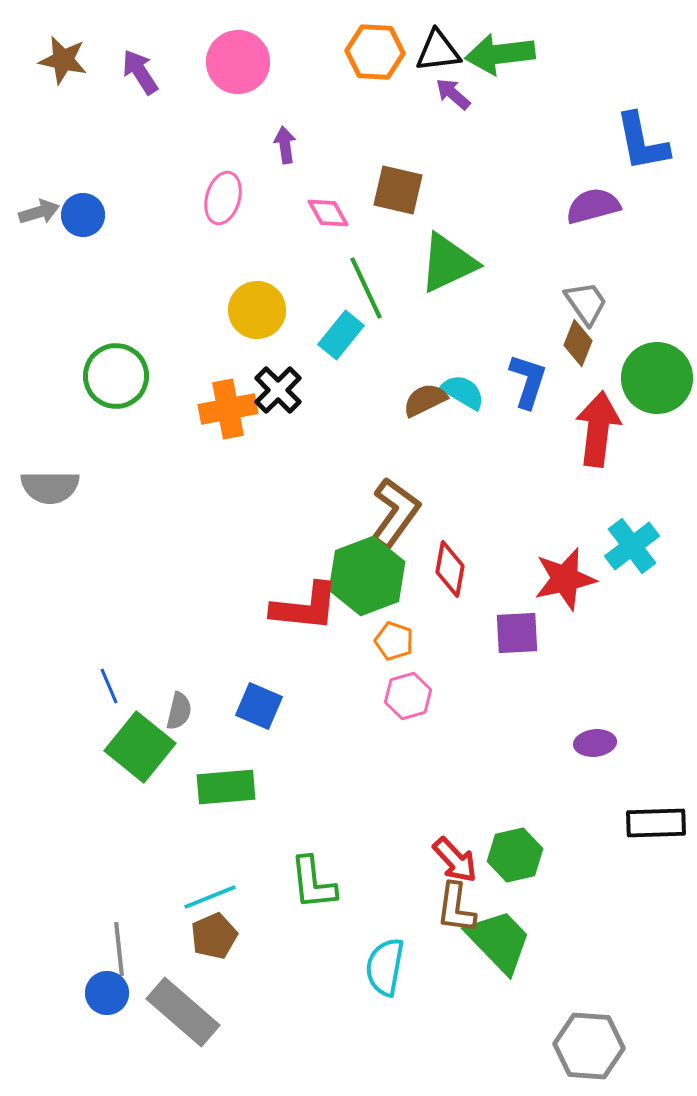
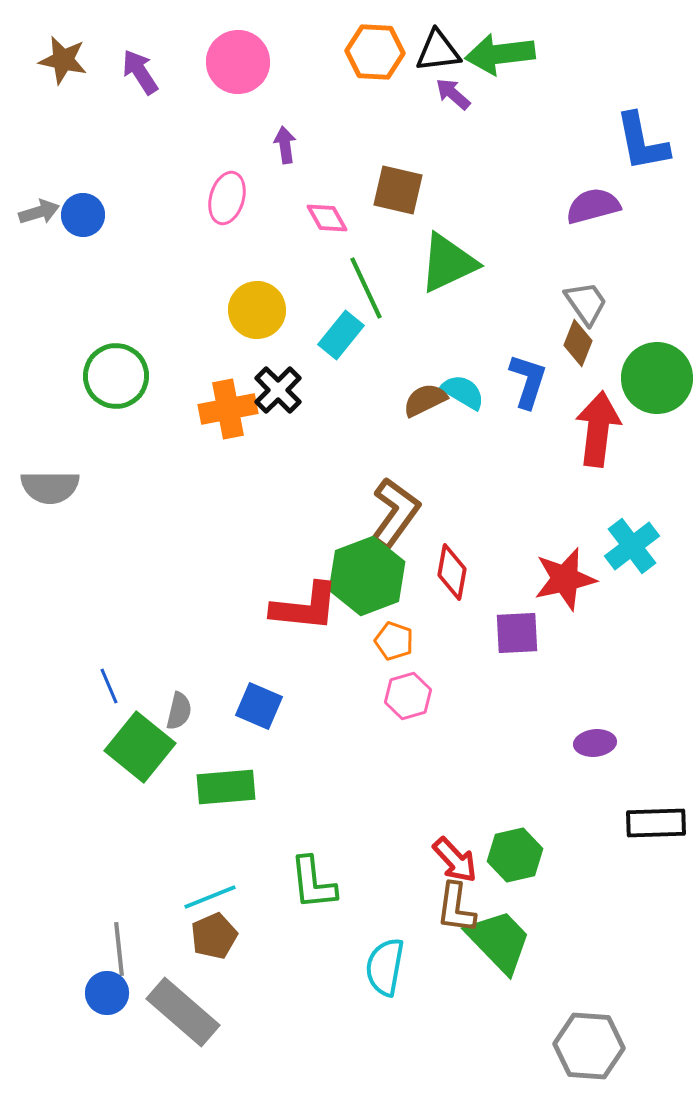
pink ellipse at (223, 198): moved 4 px right
pink diamond at (328, 213): moved 1 px left, 5 px down
red diamond at (450, 569): moved 2 px right, 3 px down
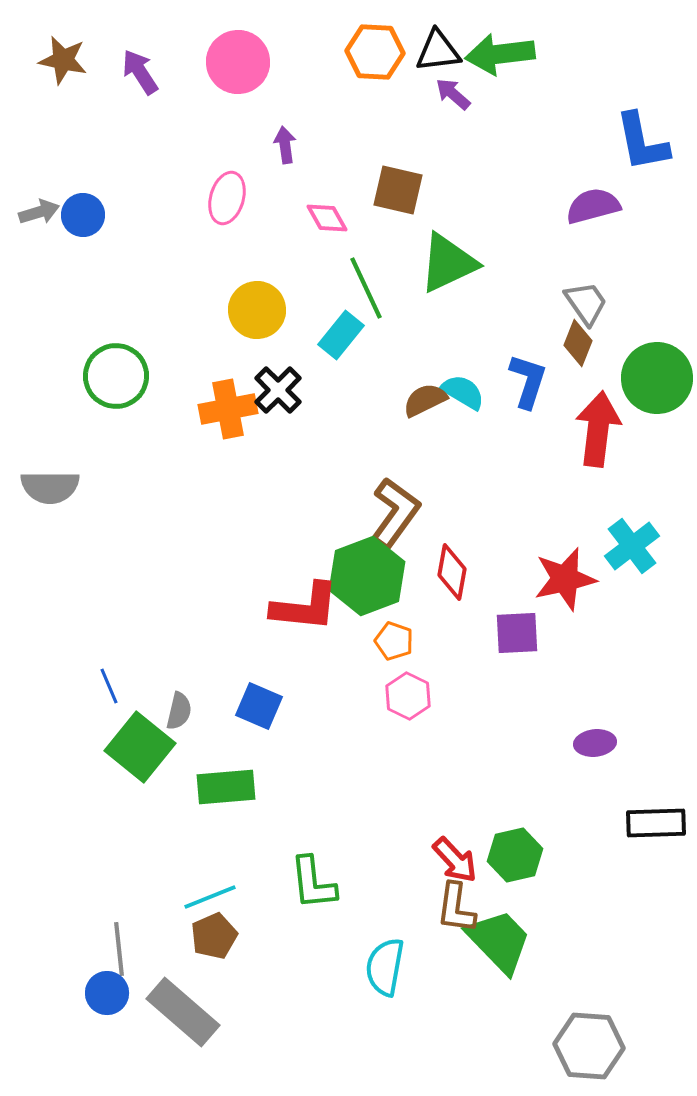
pink hexagon at (408, 696): rotated 18 degrees counterclockwise
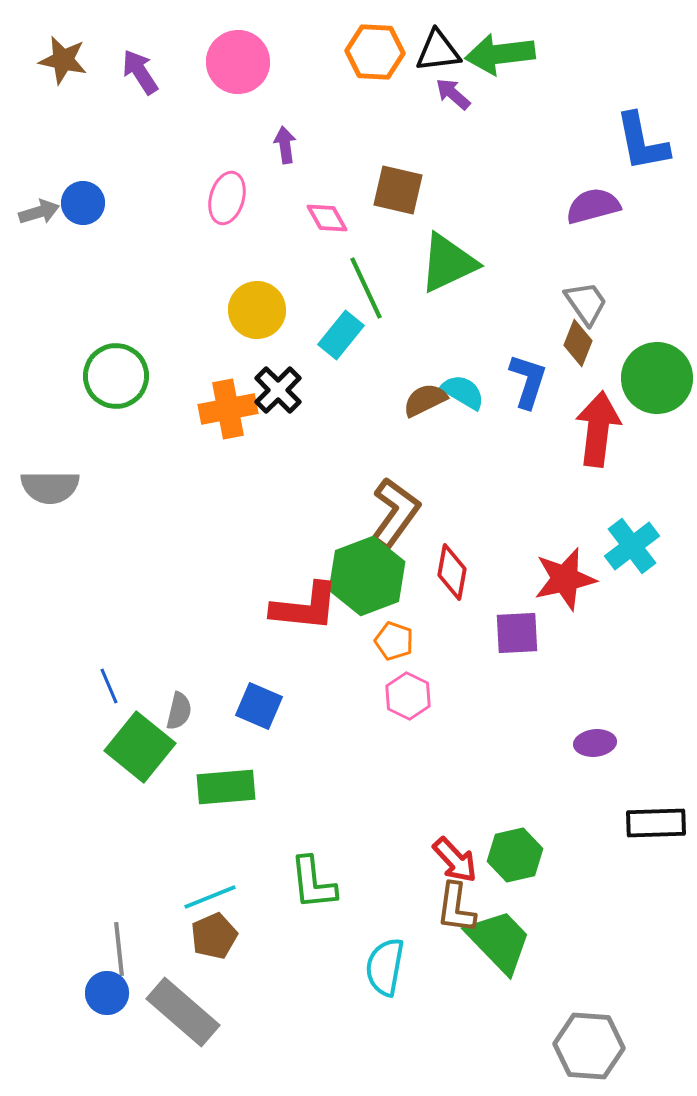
blue circle at (83, 215): moved 12 px up
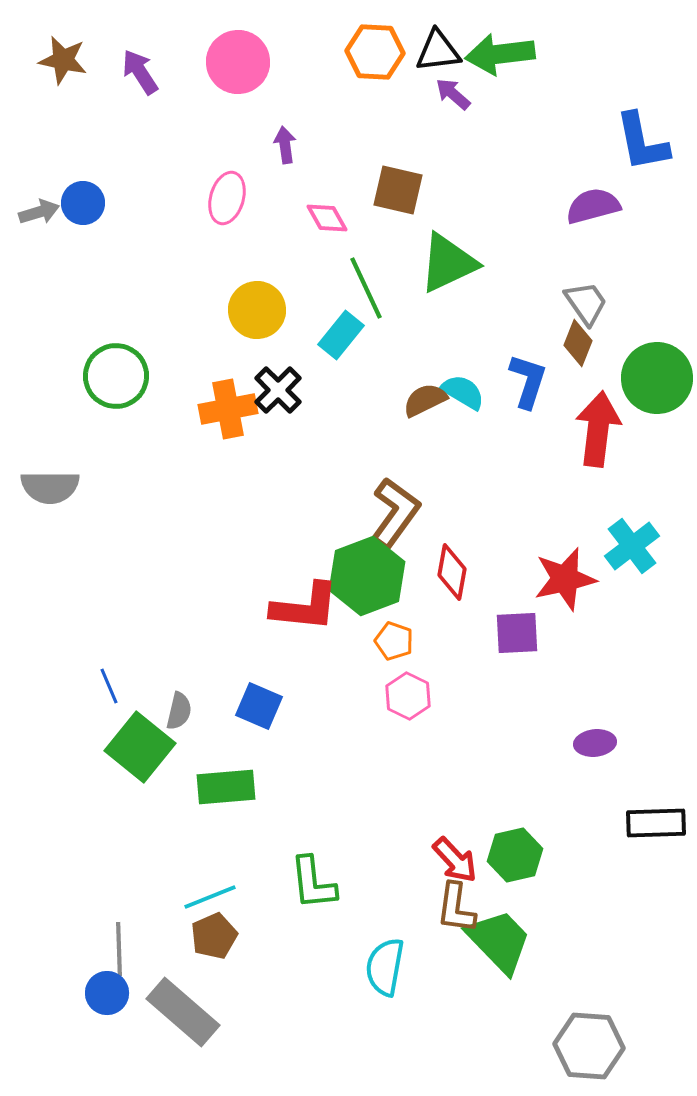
gray line at (119, 949): rotated 4 degrees clockwise
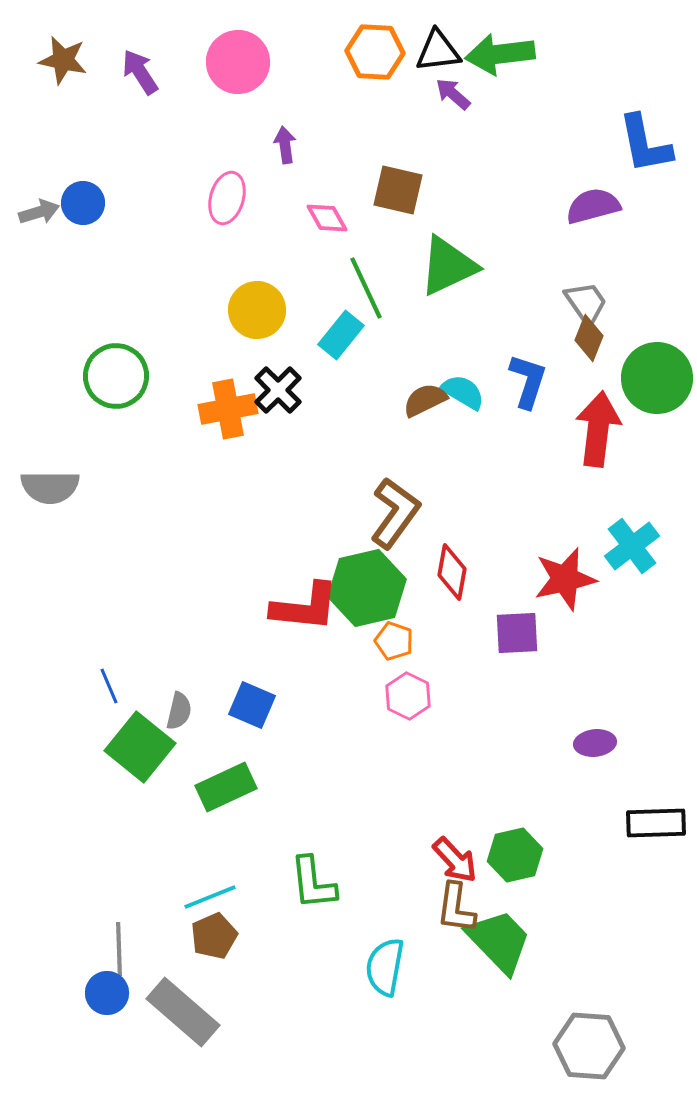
blue L-shape at (642, 142): moved 3 px right, 2 px down
green triangle at (448, 263): moved 3 px down
brown diamond at (578, 343): moved 11 px right, 5 px up
green hexagon at (367, 576): moved 12 px down; rotated 8 degrees clockwise
blue square at (259, 706): moved 7 px left, 1 px up
green rectangle at (226, 787): rotated 20 degrees counterclockwise
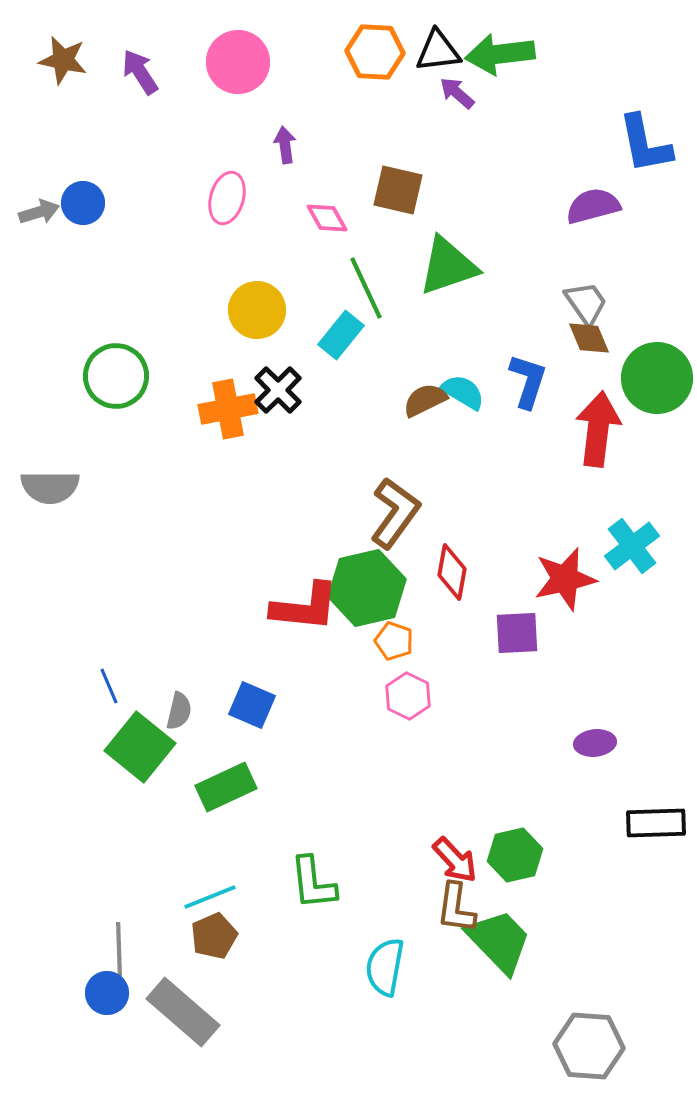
purple arrow at (453, 94): moved 4 px right, 1 px up
green triangle at (448, 266): rotated 6 degrees clockwise
brown diamond at (589, 338): rotated 45 degrees counterclockwise
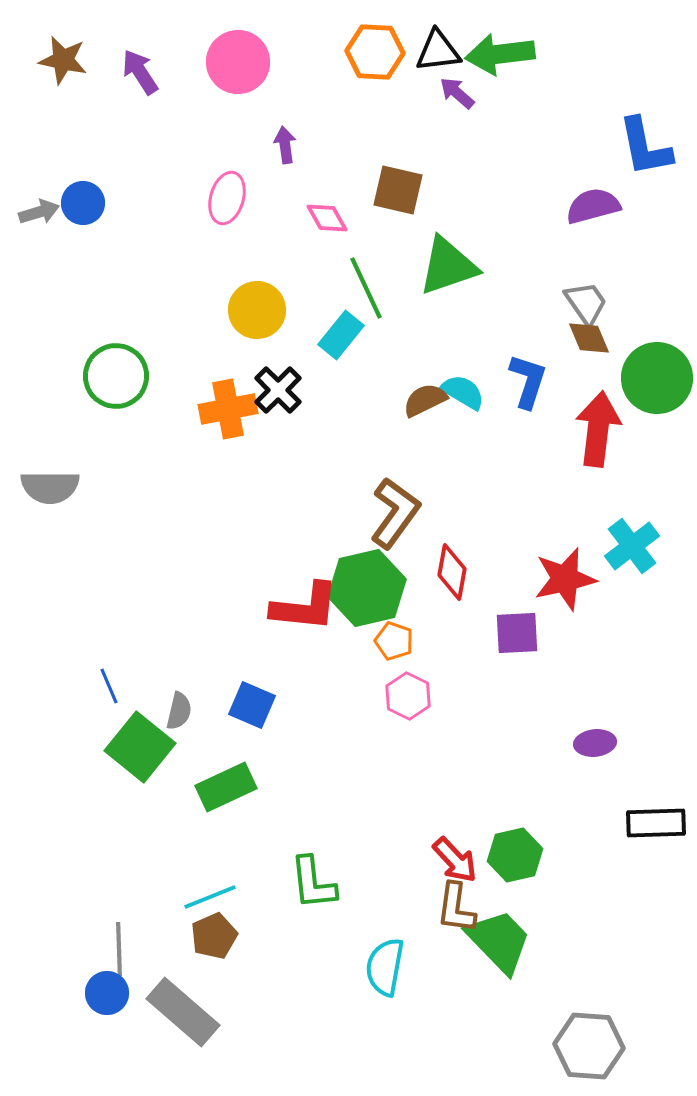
blue L-shape at (645, 144): moved 3 px down
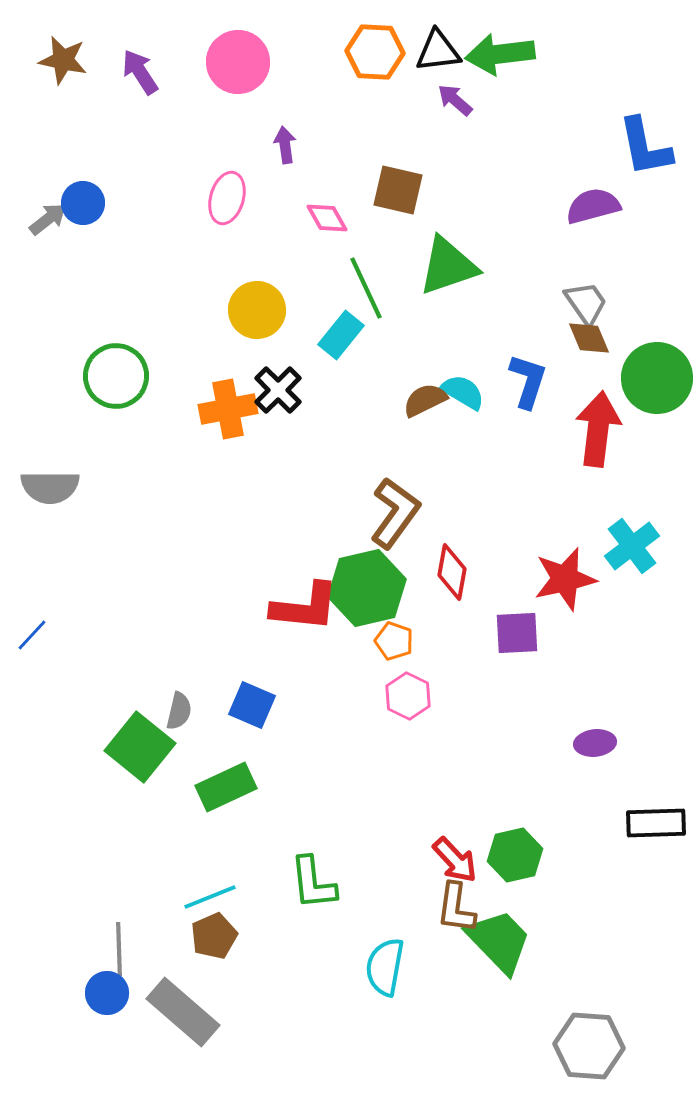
purple arrow at (457, 93): moved 2 px left, 7 px down
gray arrow at (39, 212): moved 9 px right, 7 px down; rotated 21 degrees counterclockwise
blue line at (109, 686): moved 77 px left, 51 px up; rotated 66 degrees clockwise
